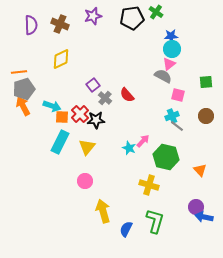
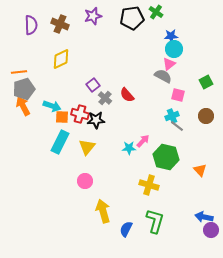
cyan circle: moved 2 px right
green square: rotated 24 degrees counterclockwise
red cross: rotated 30 degrees counterclockwise
cyan star: rotated 24 degrees counterclockwise
purple circle: moved 15 px right, 23 px down
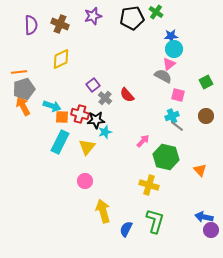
cyan star: moved 24 px left, 16 px up; rotated 16 degrees counterclockwise
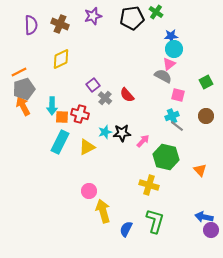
orange line: rotated 21 degrees counterclockwise
cyan arrow: rotated 72 degrees clockwise
black star: moved 26 px right, 13 px down
yellow triangle: rotated 24 degrees clockwise
pink circle: moved 4 px right, 10 px down
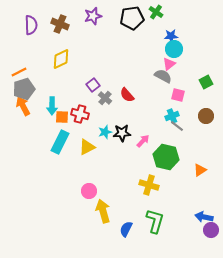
orange triangle: rotated 40 degrees clockwise
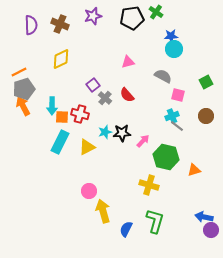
pink triangle: moved 41 px left, 2 px up; rotated 24 degrees clockwise
orange triangle: moved 6 px left; rotated 16 degrees clockwise
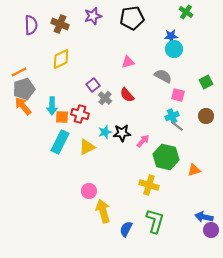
green cross: moved 30 px right
orange arrow: rotated 12 degrees counterclockwise
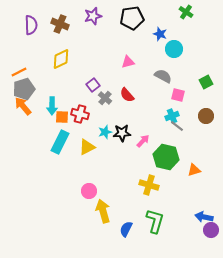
blue star: moved 11 px left, 2 px up; rotated 24 degrees clockwise
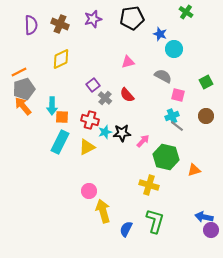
purple star: moved 3 px down
red cross: moved 10 px right, 6 px down
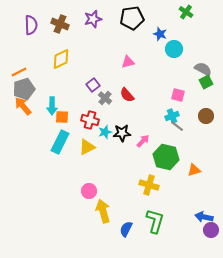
gray semicircle: moved 40 px right, 7 px up
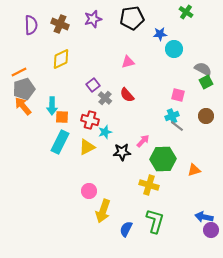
blue star: rotated 24 degrees counterclockwise
black star: moved 19 px down
green hexagon: moved 3 px left, 2 px down; rotated 15 degrees counterclockwise
yellow arrow: rotated 145 degrees counterclockwise
